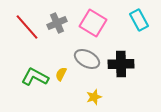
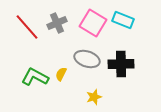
cyan rectangle: moved 16 px left; rotated 40 degrees counterclockwise
gray ellipse: rotated 10 degrees counterclockwise
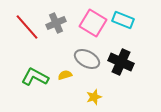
gray cross: moved 1 px left
gray ellipse: rotated 10 degrees clockwise
black cross: moved 2 px up; rotated 25 degrees clockwise
yellow semicircle: moved 4 px right, 1 px down; rotated 48 degrees clockwise
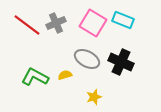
red line: moved 2 px up; rotated 12 degrees counterclockwise
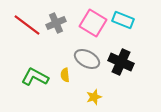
yellow semicircle: rotated 80 degrees counterclockwise
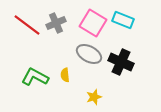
gray ellipse: moved 2 px right, 5 px up
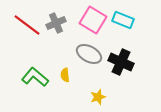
pink square: moved 3 px up
green L-shape: rotated 12 degrees clockwise
yellow star: moved 4 px right
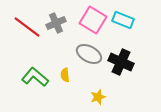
red line: moved 2 px down
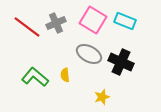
cyan rectangle: moved 2 px right, 1 px down
yellow star: moved 4 px right
